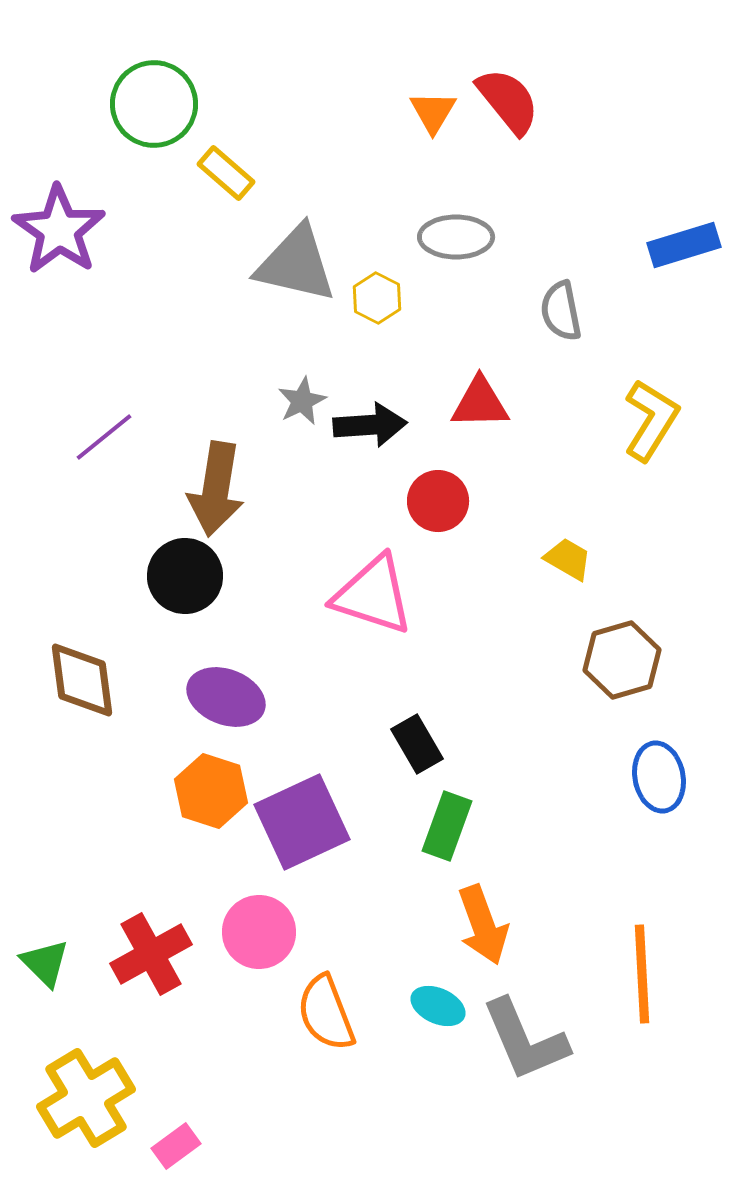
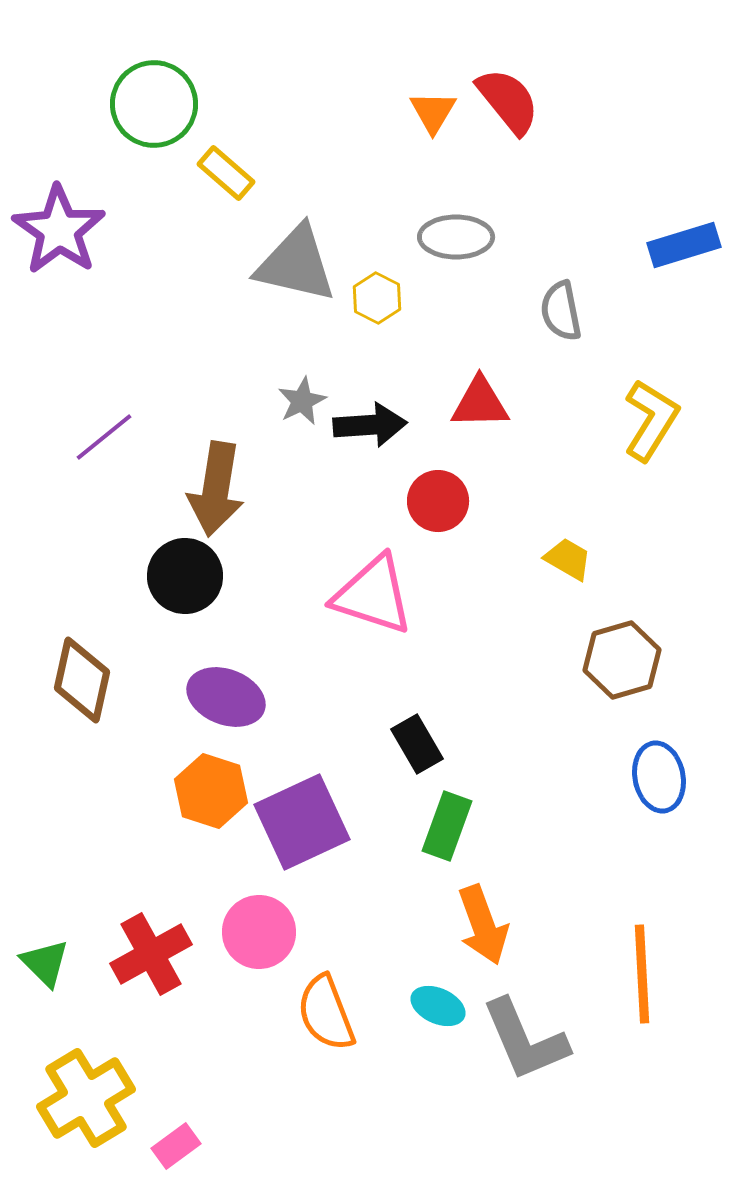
brown diamond: rotated 20 degrees clockwise
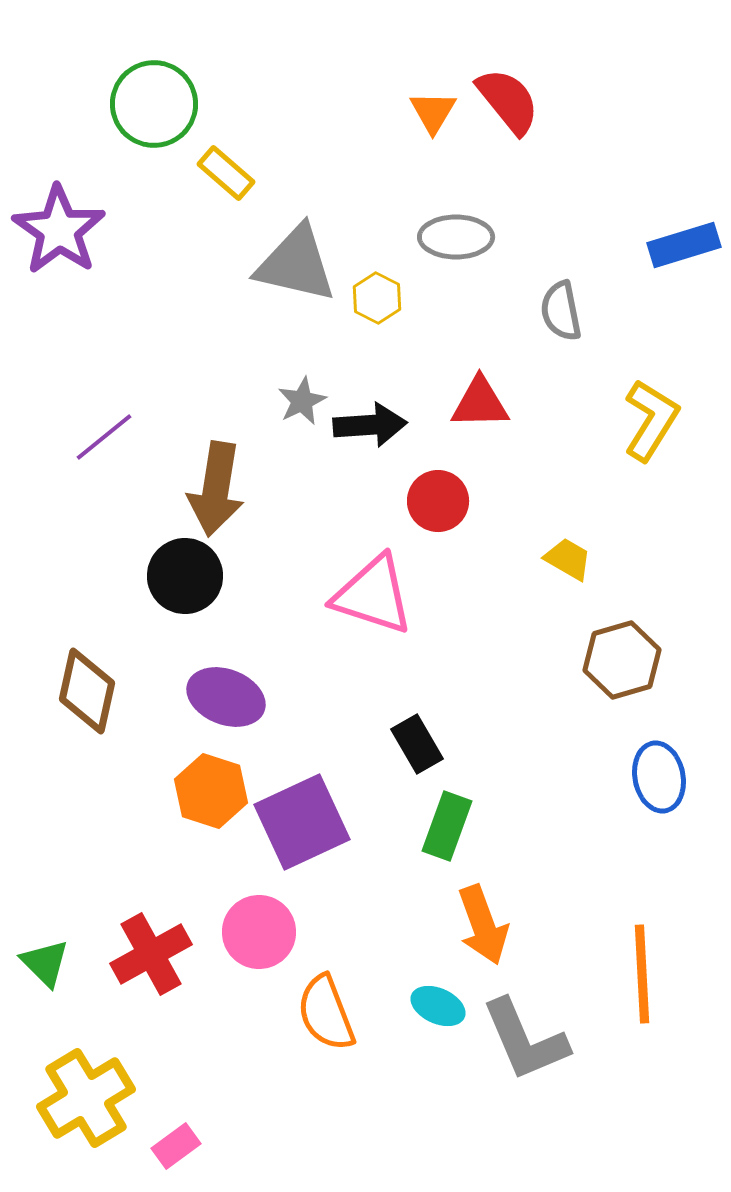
brown diamond: moved 5 px right, 11 px down
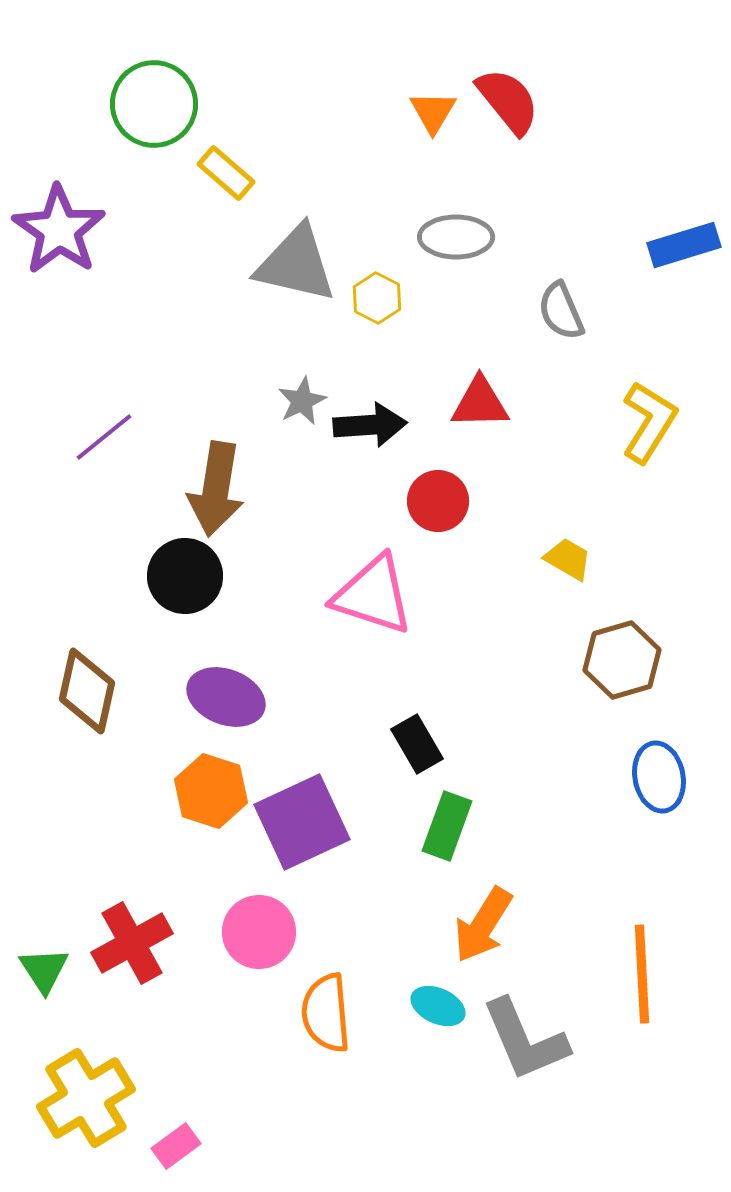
gray semicircle: rotated 12 degrees counterclockwise
yellow L-shape: moved 2 px left, 2 px down
orange arrow: rotated 52 degrees clockwise
red cross: moved 19 px left, 11 px up
green triangle: moved 1 px left, 7 px down; rotated 12 degrees clockwise
orange semicircle: rotated 16 degrees clockwise
